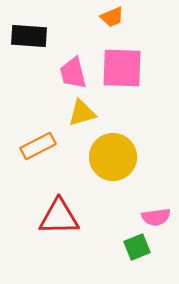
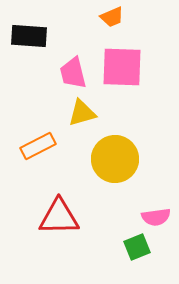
pink square: moved 1 px up
yellow circle: moved 2 px right, 2 px down
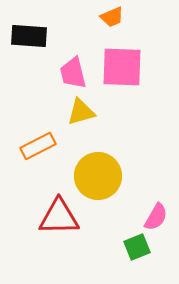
yellow triangle: moved 1 px left, 1 px up
yellow circle: moved 17 px left, 17 px down
pink semicircle: rotated 52 degrees counterclockwise
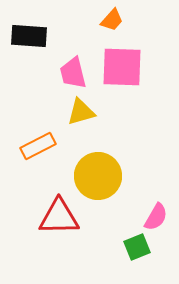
orange trapezoid: moved 3 px down; rotated 25 degrees counterclockwise
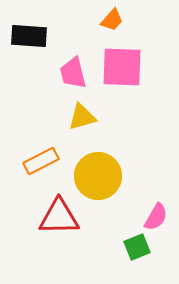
yellow triangle: moved 1 px right, 5 px down
orange rectangle: moved 3 px right, 15 px down
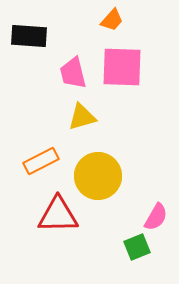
red triangle: moved 1 px left, 2 px up
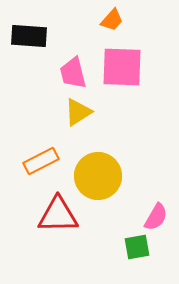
yellow triangle: moved 4 px left, 5 px up; rotated 16 degrees counterclockwise
green square: rotated 12 degrees clockwise
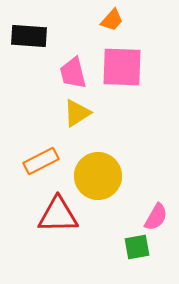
yellow triangle: moved 1 px left, 1 px down
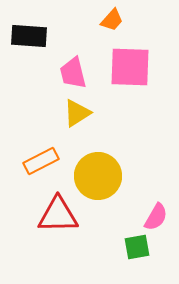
pink square: moved 8 px right
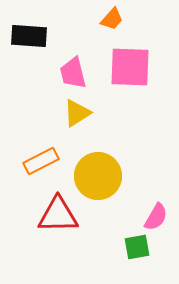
orange trapezoid: moved 1 px up
